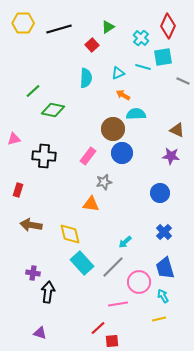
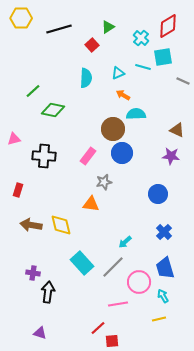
yellow hexagon at (23, 23): moved 2 px left, 5 px up
red diamond at (168, 26): rotated 35 degrees clockwise
blue circle at (160, 193): moved 2 px left, 1 px down
yellow diamond at (70, 234): moved 9 px left, 9 px up
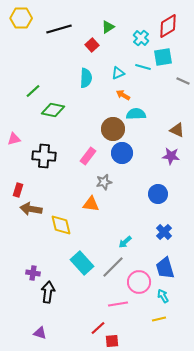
brown arrow at (31, 225): moved 16 px up
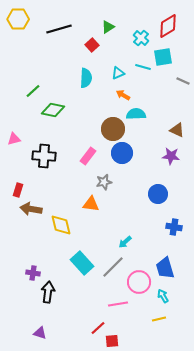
yellow hexagon at (21, 18): moved 3 px left, 1 px down
blue cross at (164, 232): moved 10 px right, 5 px up; rotated 35 degrees counterclockwise
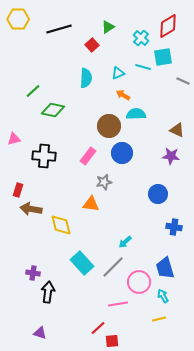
brown circle at (113, 129): moved 4 px left, 3 px up
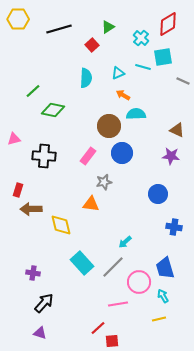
red diamond at (168, 26): moved 2 px up
brown arrow at (31, 209): rotated 10 degrees counterclockwise
black arrow at (48, 292): moved 4 px left, 11 px down; rotated 35 degrees clockwise
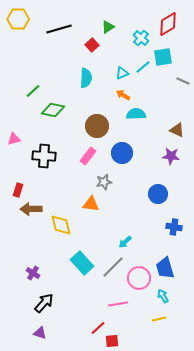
cyan line at (143, 67): rotated 56 degrees counterclockwise
cyan triangle at (118, 73): moved 4 px right
brown circle at (109, 126): moved 12 px left
purple cross at (33, 273): rotated 24 degrees clockwise
pink circle at (139, 282): moved 4 px up
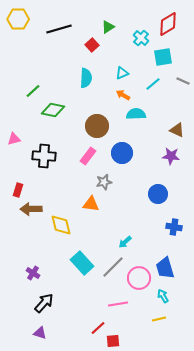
cyan line at (143, 67): moved 10 px right, 17 px down
red square at (112, 341): moved 1 px right
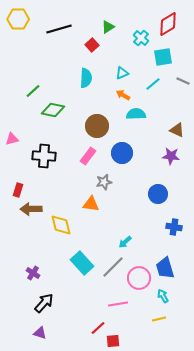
pink triangle at (14, 139): moved 2 px left
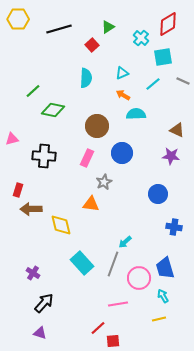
pink rectangle at (88, 156): moved 1 px left, 2 px down; rotated 12 degrees counterclockwise
gray star at (104, 182): rotated 14 degrees counterclockwise
gray line at (113, 267): moved 3 px up; rotated 25 degrees counterclockwise
